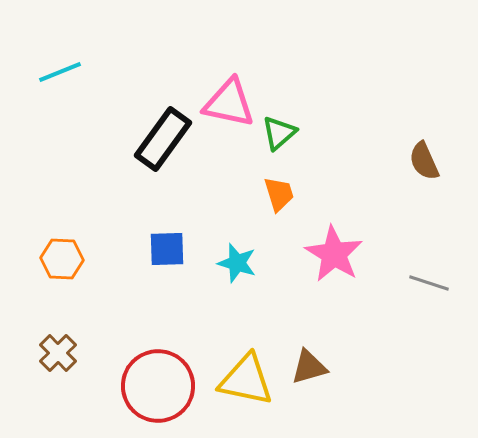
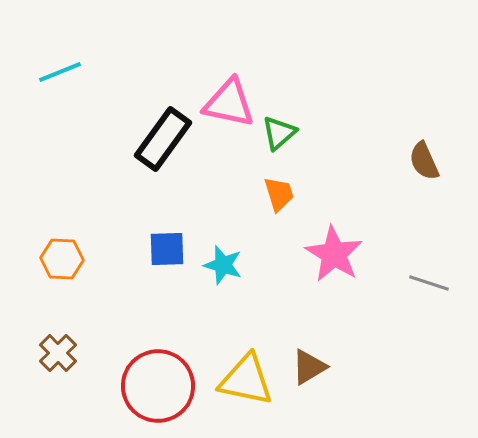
cyan star: moved 14 px left, 2 px down
brown triangle: rotated 15 degrees counterclockwise
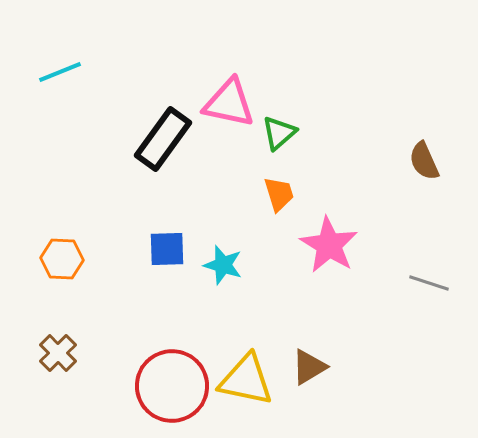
pink star: moved 5 px left, 9 px up
red circle: moved 14 px right
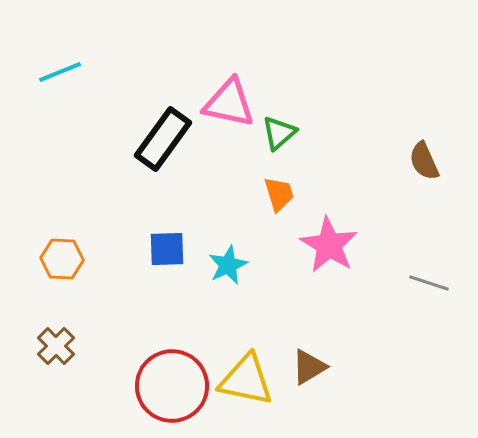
cyan star: moved 5 px right; rotated 30 degrees clockwise
brown cross: moved 2 px left, 7 px up
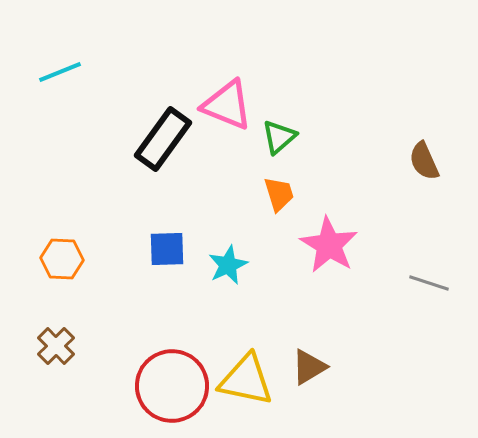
pink triangle: moved 2 px left, 2 px down; rotated 10 degrees clockwise
green triangle: moved 4 px down
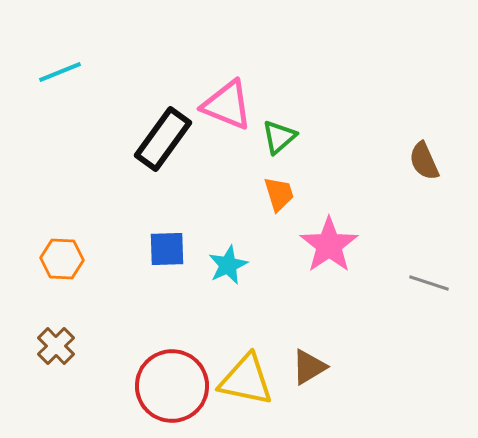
pink star: rotated 6 degrees clockwise
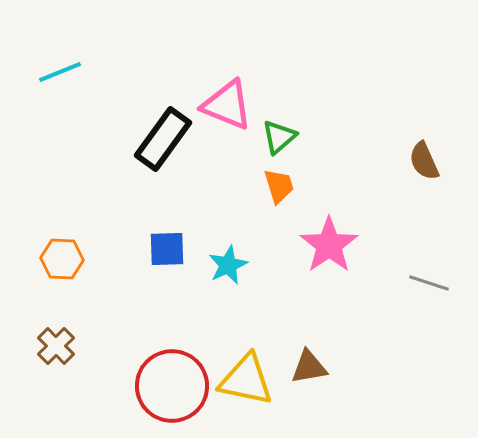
orange trapezoid: moved 8 px up
brown triangle: rotated 21 degrees clockwise
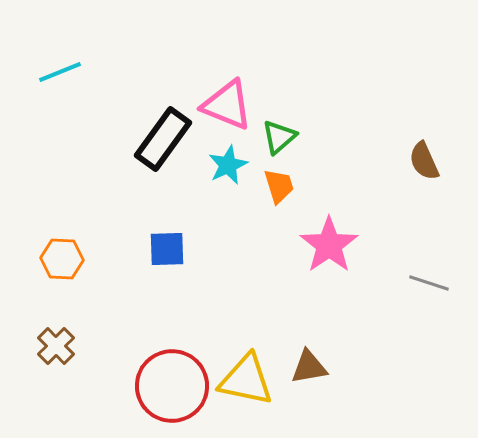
cyan star: moved 100 px up
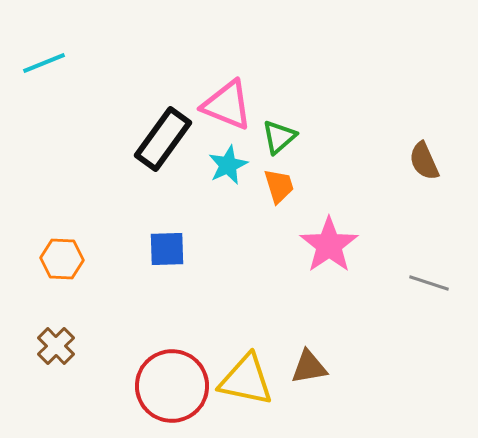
cyan line: moved 16 px left, 9 px up
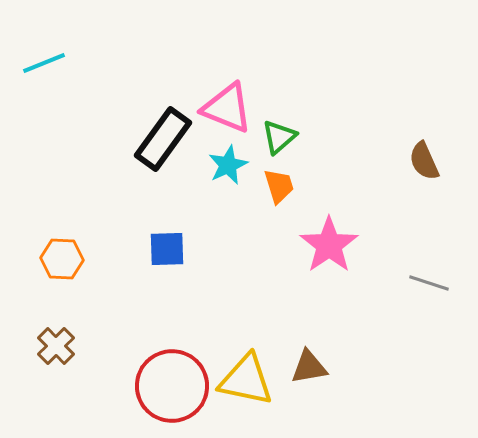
pink triangle: moved 3 px down
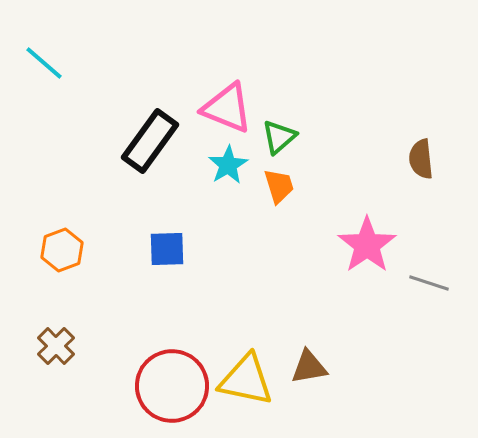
cyan line: rotated 63 degrees clockwise
black rectangle: moved 13 px left, 2 px down
brown semicircle: moved 3 px left, 2 px up; rotated 18 degrees clockwise
cyan star: rotated 6 degrees counterclockwise
pink star: moved 38 px right
orange hexagon: moved 9 px up; rotated 24 degrees counterclockwise
